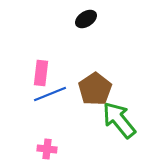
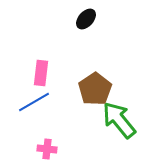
black ellipse: rotated 15 degrees counterclockwise
blue line: moved 16 px left, 8 px down; rotated 8 degrees counterclockwise
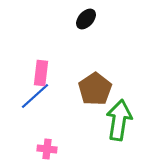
blue line: moved 1 px right, 6 px up; rotated 12 degrees counterclockwise
green arrow: rotated 48 degrees clockwise
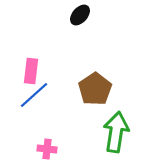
black ellipse: moved 6 px left, 4 px up
pink rectangle: moved 10 px left, 2 px up
blue line: moved 1 px left, 1 px up
green arrow: moved 3 px left, 12 px down
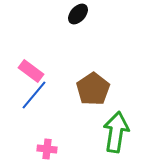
black ellipse: moved 2 px left, 1 px up
pink rectangle: rotated 60 degrees counterclockwise
brown pentagon: moved 2 px left
blue line: rotated 8 degrees counterclockwise
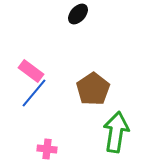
blue line: moved 2 px up
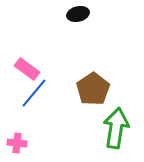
black ellipse: rotated 35 degrees clockwise
pink rectangle: moved 4 px left, 2 px up
green arrow: moved 4 px up
pink cross: moved 30 px left, 6 px up
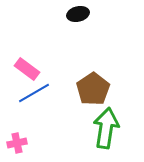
blue line: rotated 20 degrees clockwise
green arrow: moved 10 px left
pink cross: rotated 18 degrees counterclockwise
